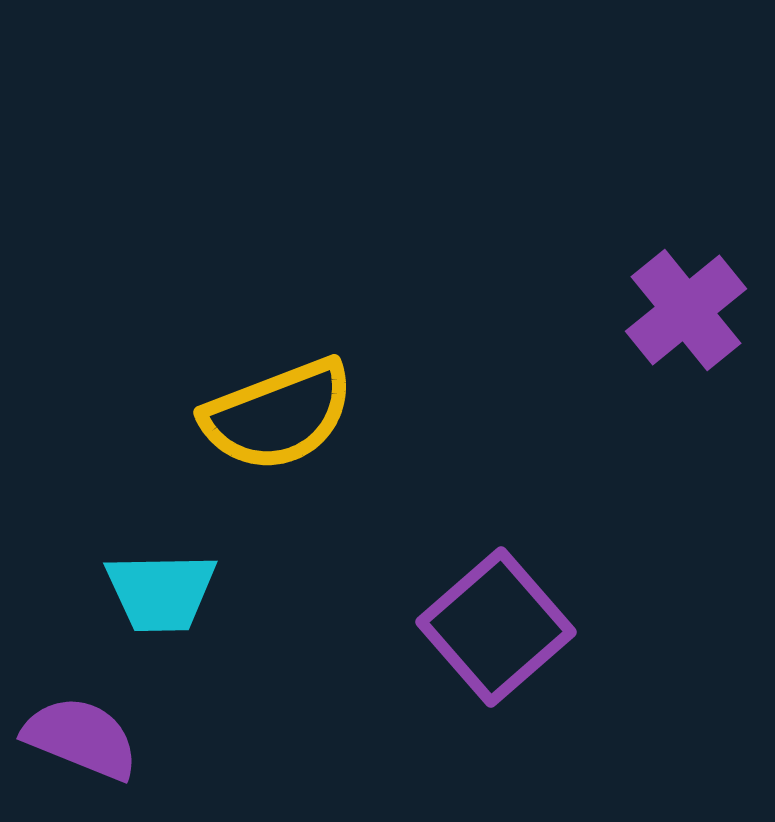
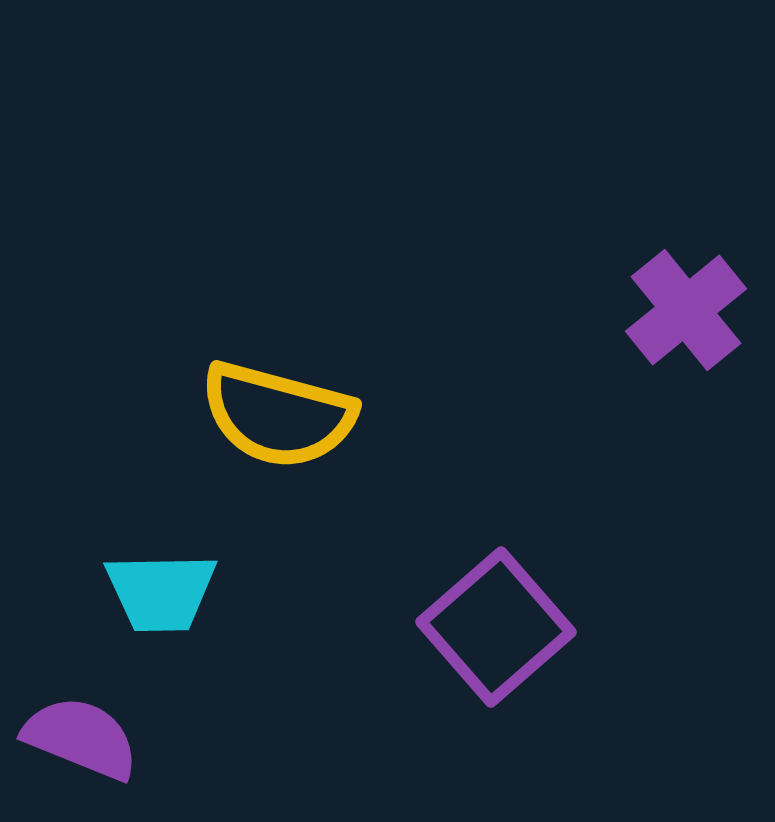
yellow semicircle: rotated 36 degrees clockwise
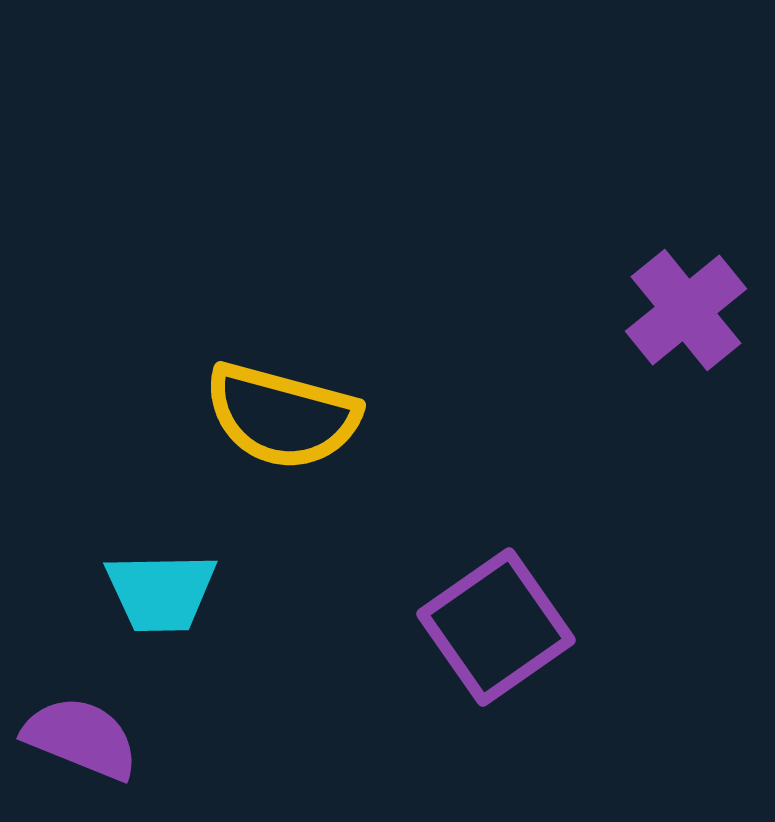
yellow semicircle: moved 4 px right, 1 px down
purple square: rotated 6 degrees clockwise
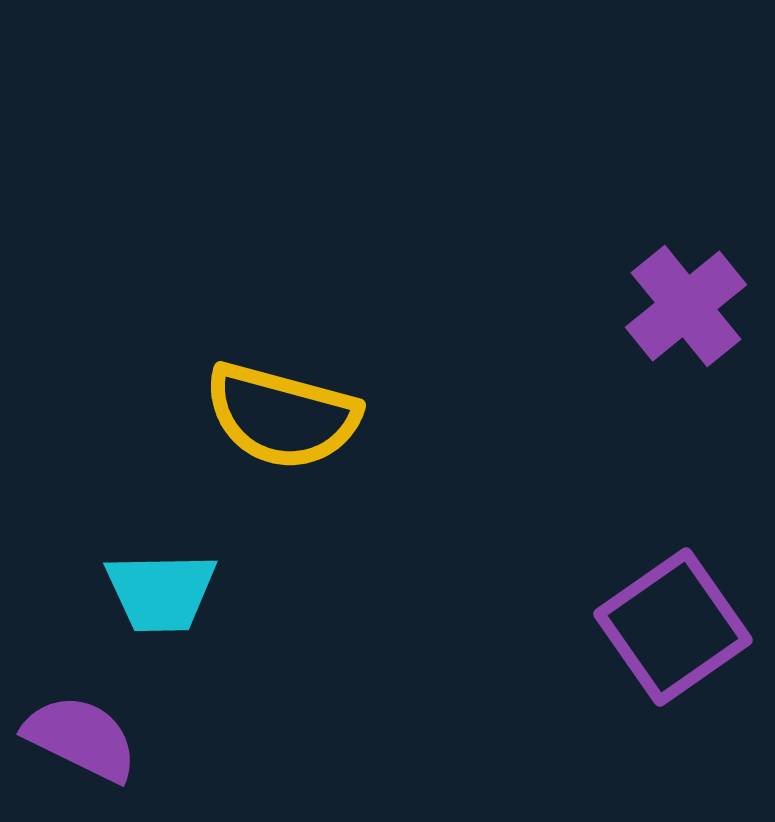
purple cross: moved 4 px up
purple square: moved 177 px right
purple semicircle: rotated 4 degrees clockwise
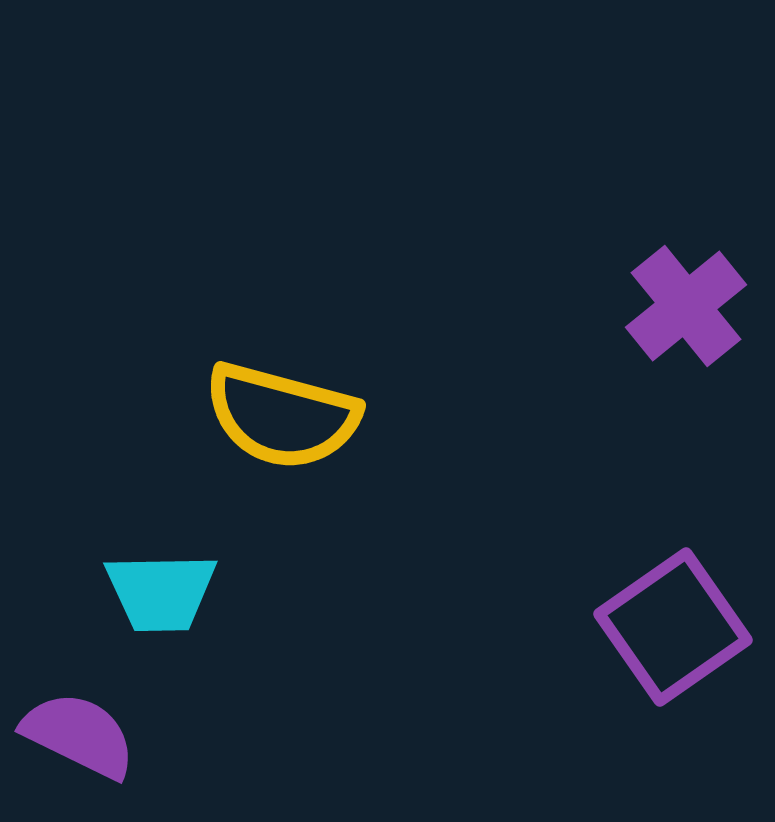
purple semicircle: moved 2 px left, 3 px up
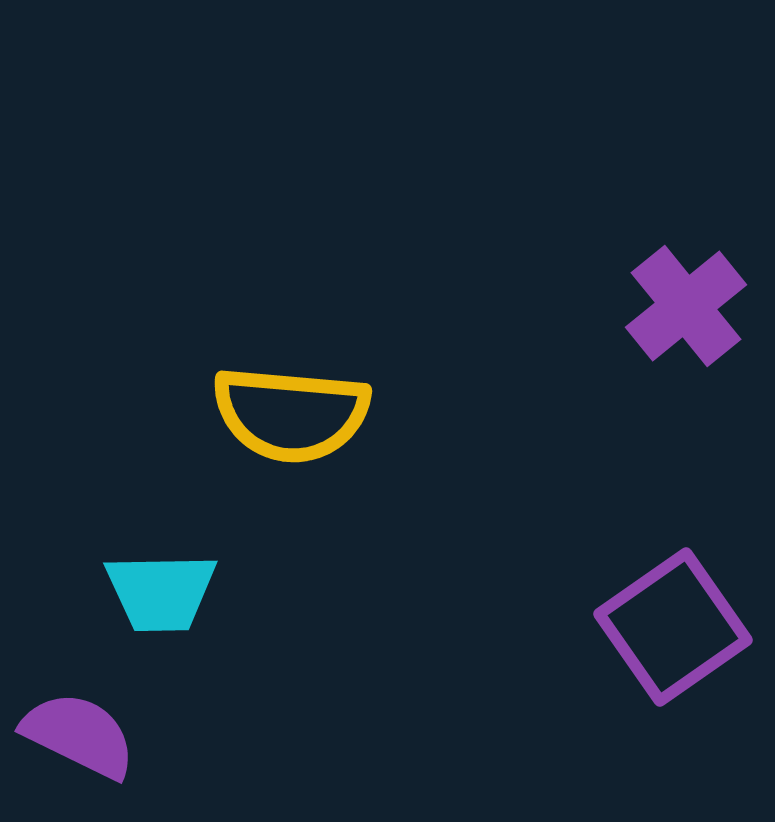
yellow semicircle: moved 9 px right, 2 px up; rotated 10 degrees counterclockwise
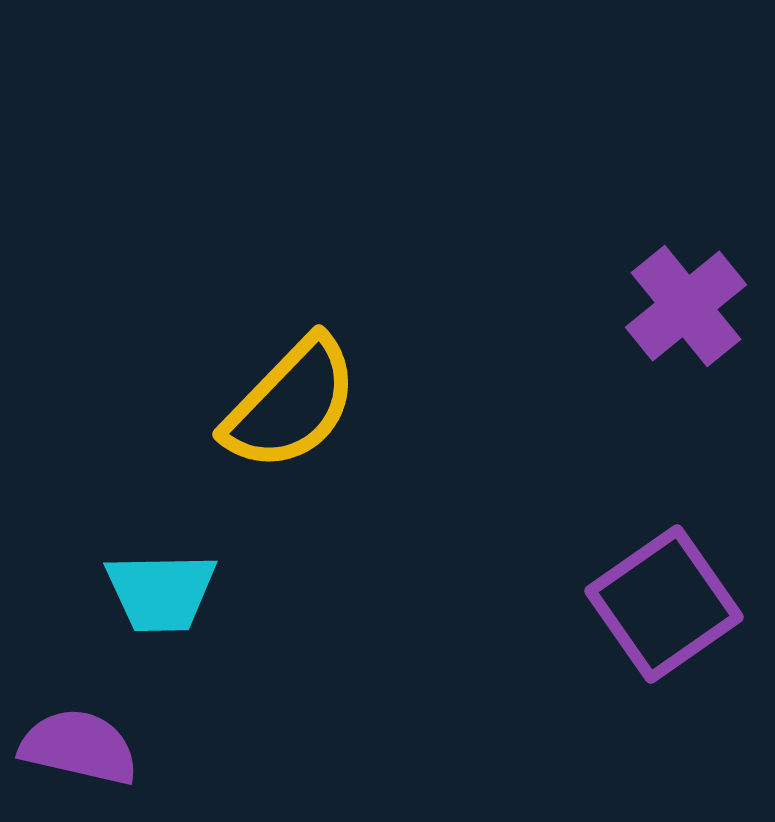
yellow semicircle: moved 10 px up; rotated 51 degrees counterclockwise
purple square: moved 9 px left, 23 px up
purple semicircle: moved 12 px down; rotated 13 degrees counterclockwise
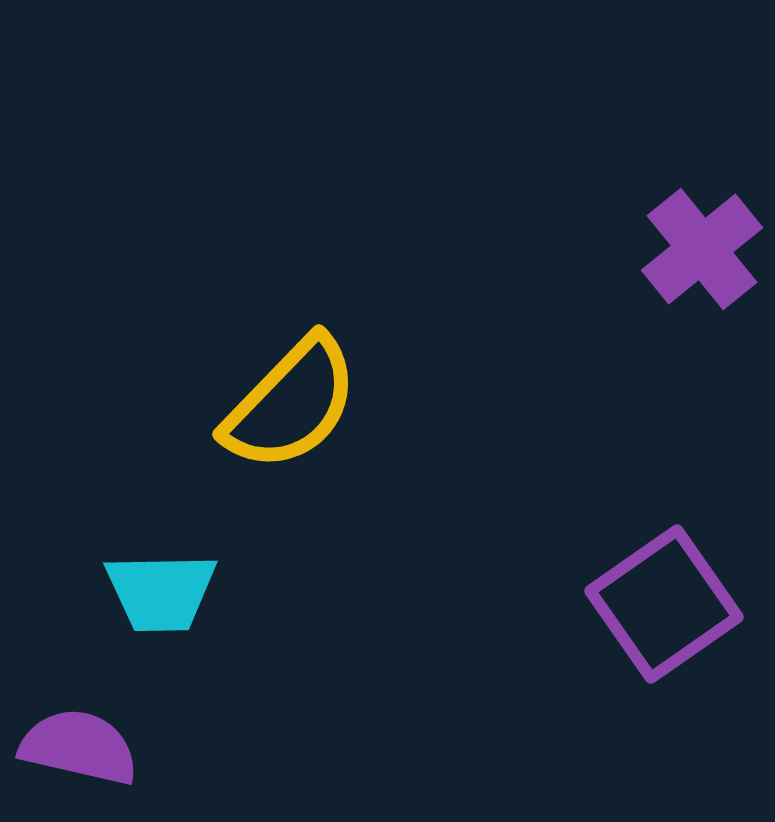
purple cross: moved 16 px right, 57 px up
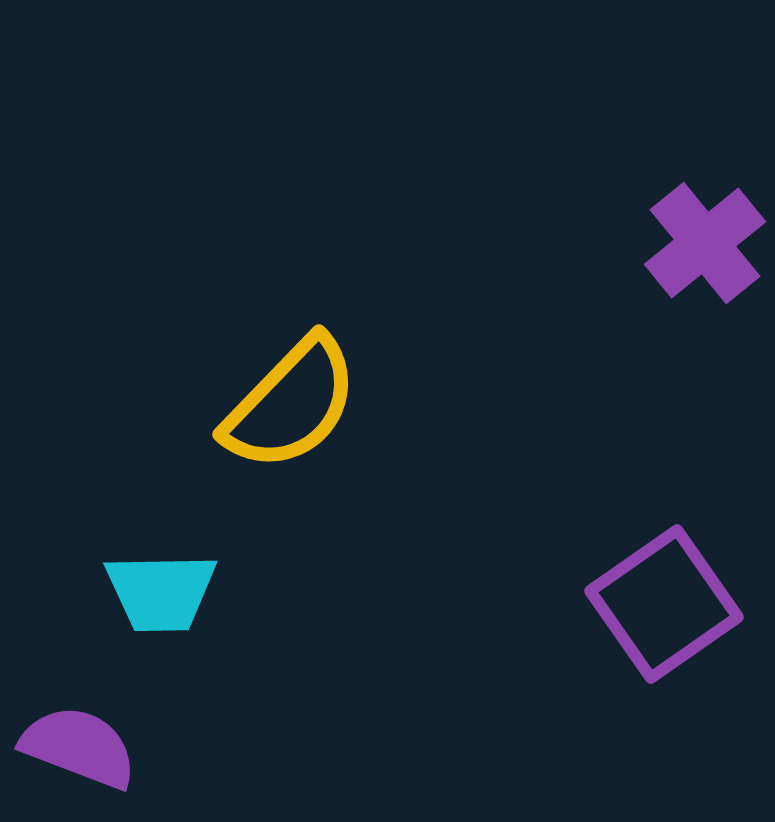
purple cross: moved 3 px right, 6 px up
purple semicircle: rotated 8 degrees clockwise
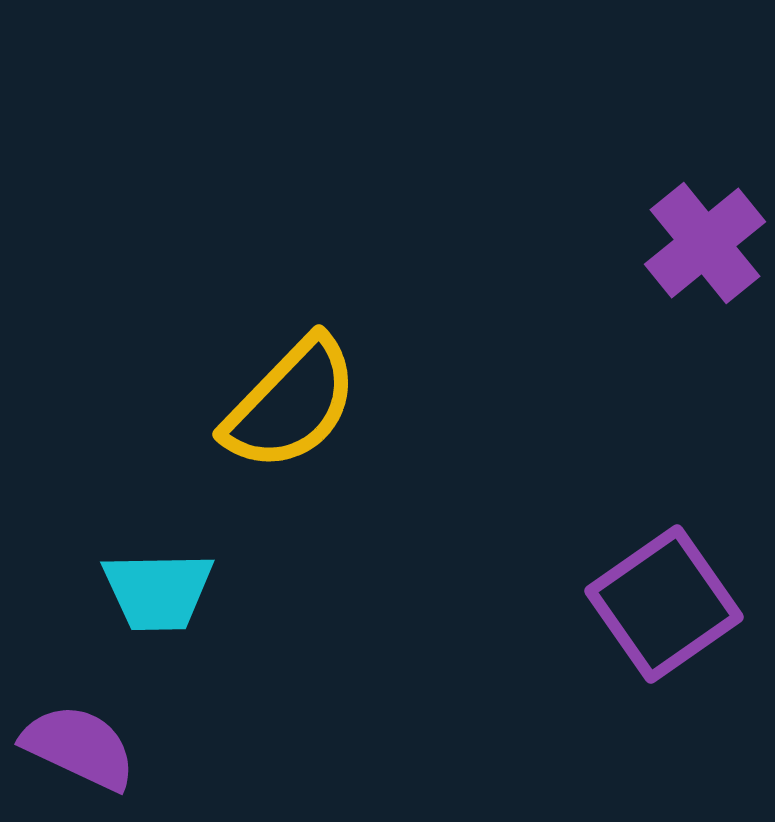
cyan trapezoid: moved 3 px left, 1 px up
purple semicircle: rotated 4 degrees clockwise
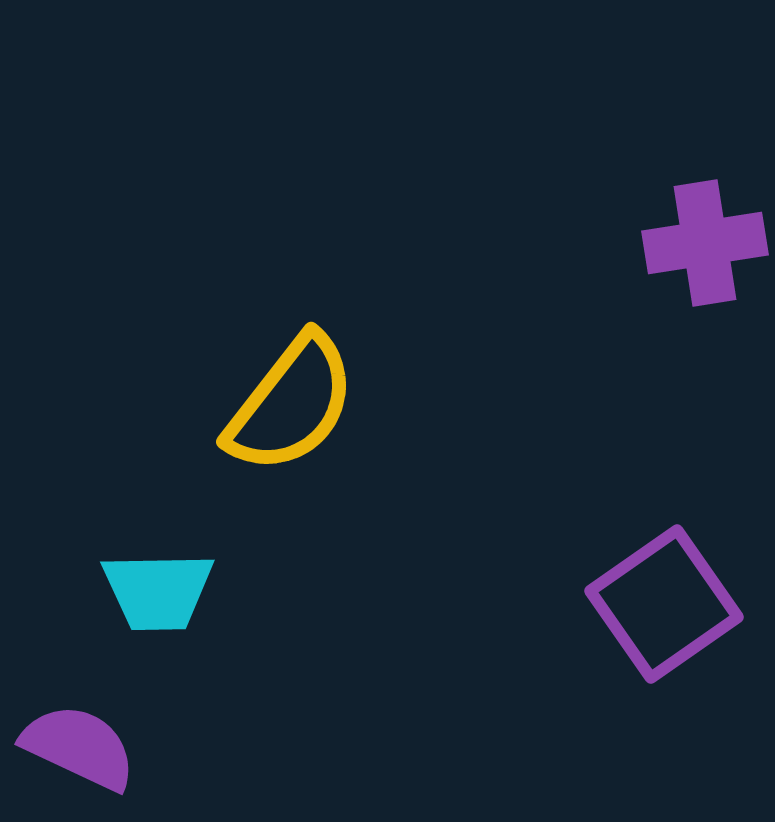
purple cross: rotated 30 degrees clockwise
yellow semicircle: rotated 6 degrees counterclockwise
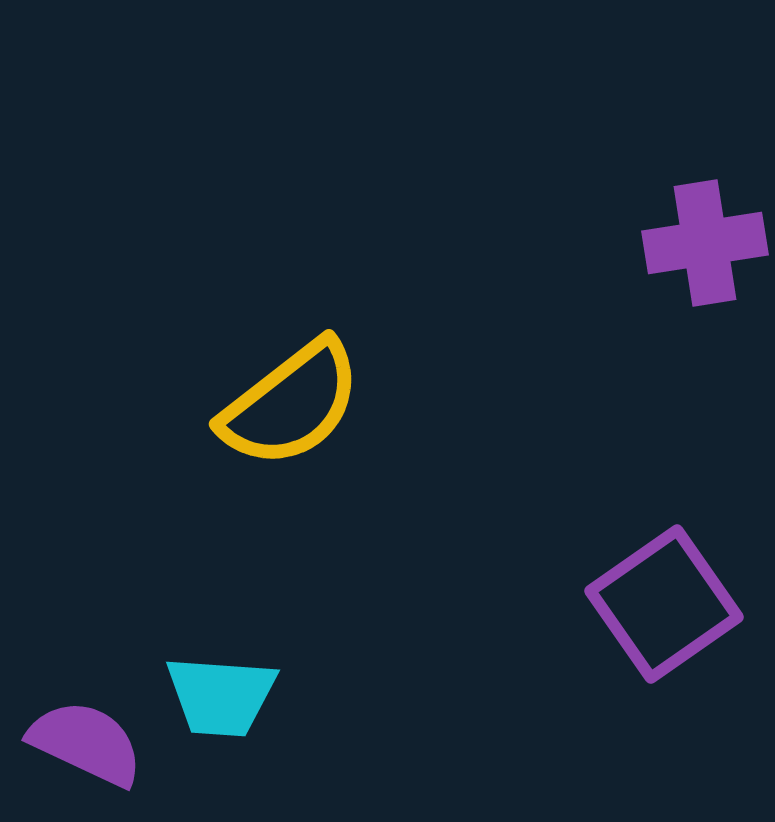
yellow semicircle: rotated 14 degrees clockwise
cyan trapezoid: moved 63 px right, 105 px down; rotated 5 degrees clockwise
purple semicircle: moved 7 px right, 4 px up
